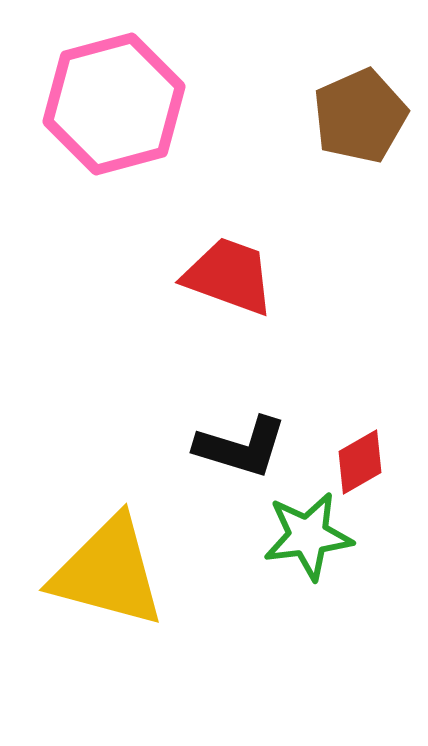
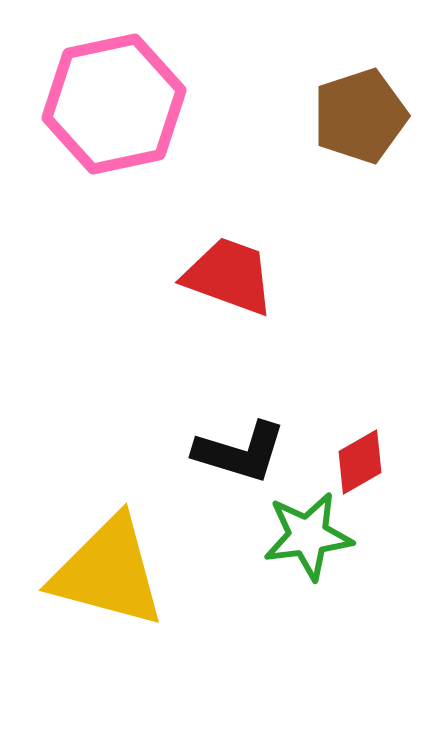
pink hexagon: rotated 3 degrees clockwise
brown pentagon: rotated 6 degrees clockwise
black L-shape: moved 1 px left, 5 px down
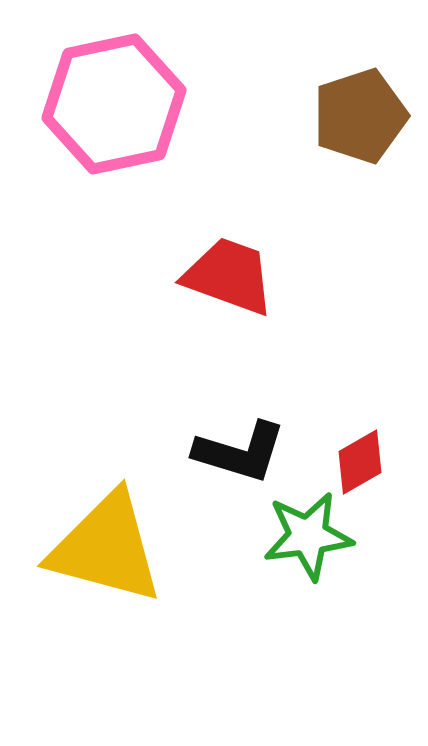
yellow triangle: moved 2 px left, 24 px up
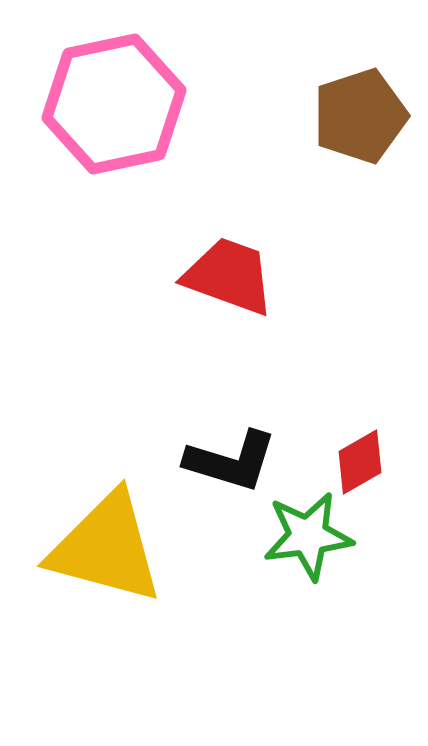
black L-shape: moved 9 px left, 9 px down
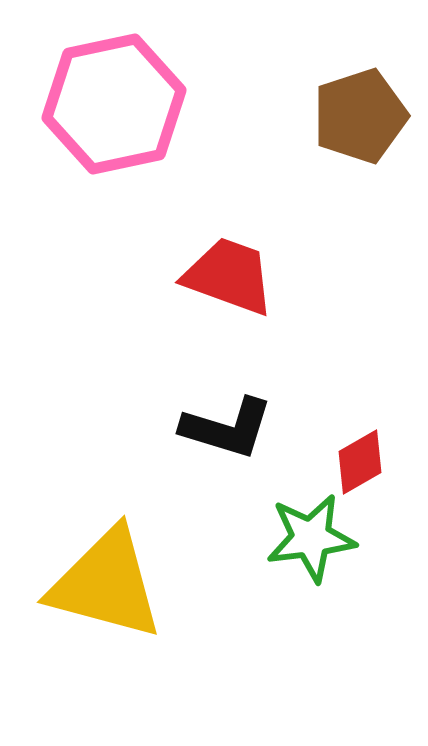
black L-shape: moved 4 px left, 33 px up
green star: moved 3 px right, 2 px down
yellow triangle: moved 36 px down
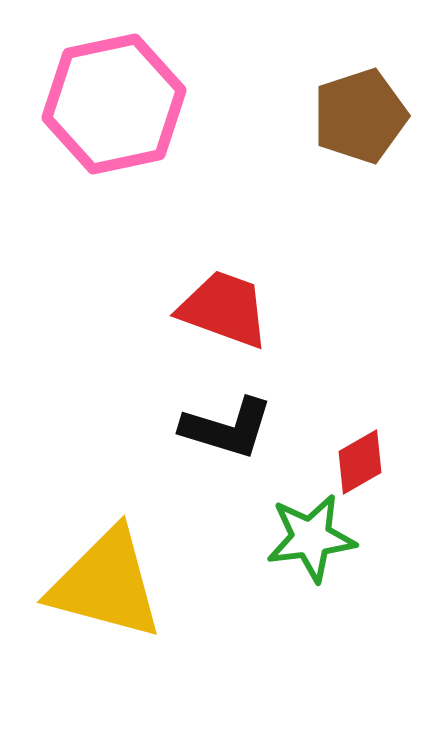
red trapezoid: moved 5 px left, 33 px down
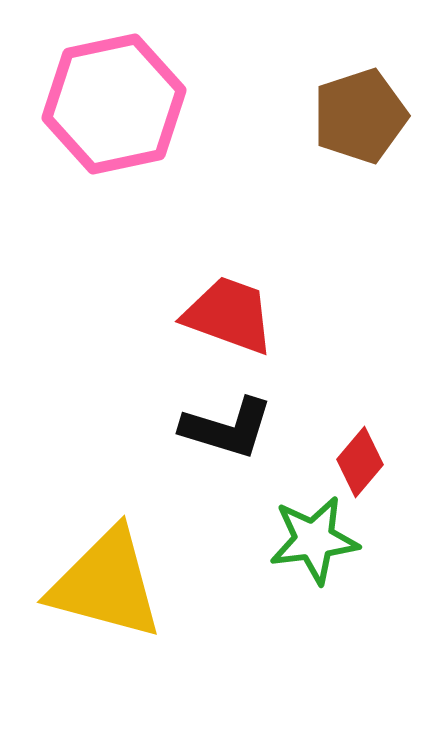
red trapezoid: moved 5 px right, 6 px down
red diamond: rotated 20 degrees counterclockwise
green star: moved 3 px right, 2 px down
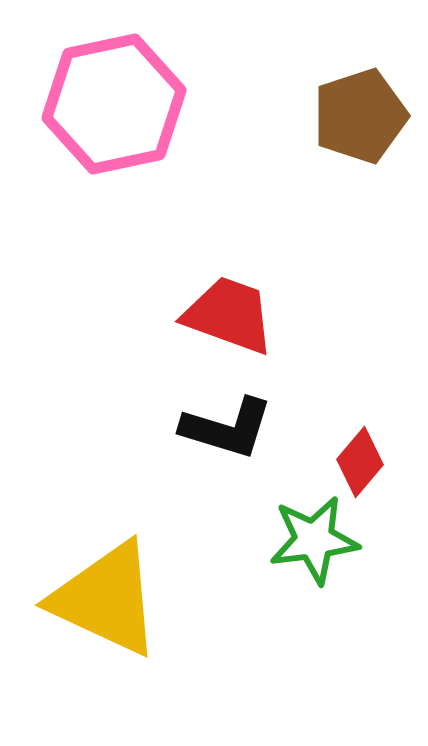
yellow triangle: moved 15 px down; rotated 10 degrees clockwise
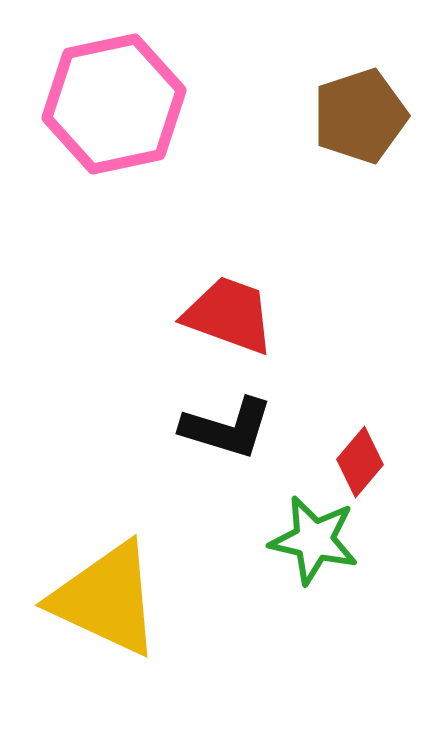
green star: rotated 20 degrees clockwise
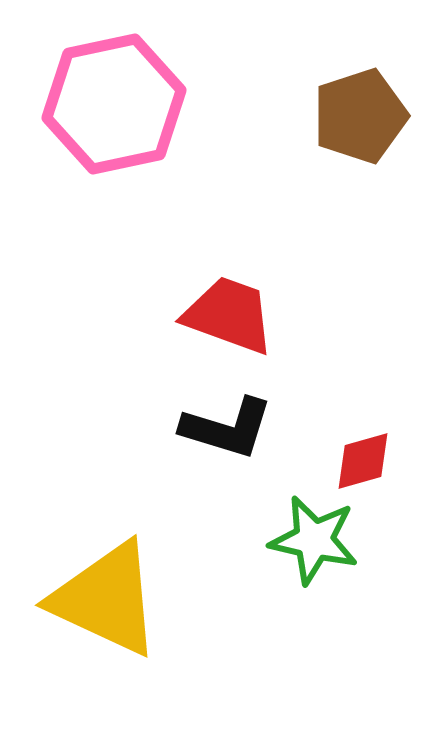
red diamond: moved 3 px right, 1 px up; rotated 34 degrees clockwise
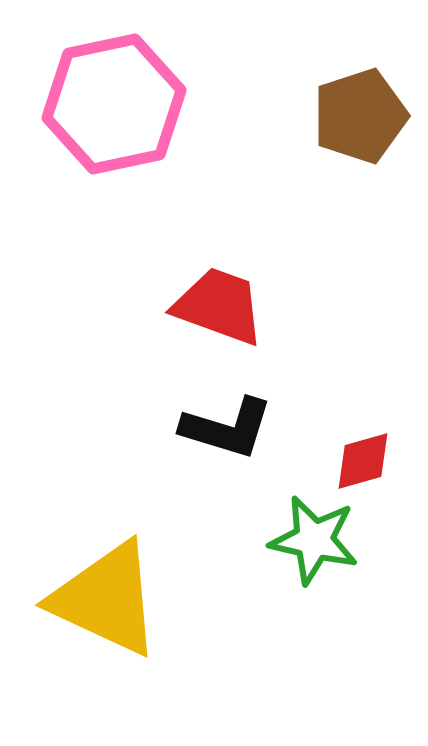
red trapezoid: moved 10 px left, 9 px up
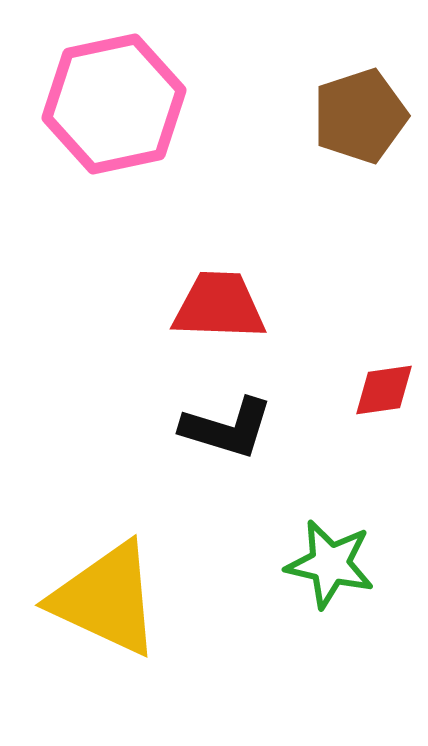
red trapezoid: rotated 18 degrees counterclockwise
red diamond: moved 21 px right, 71 px up; rotated 8 degrees clockwise
green star: moved 16 px right, 24 px down
